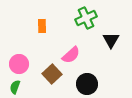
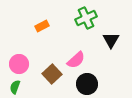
orange rectangle: rotated 64 degrees clockwise
pink semicircle: moved 5 px right, 5 px down
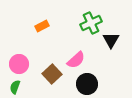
green cross: moved 5 px right, 5 px down
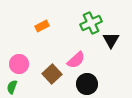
green semicircle: moved 3 px left
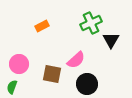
brown square: rotated 36 degrees counterclockwise
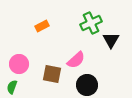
black circle: moved 1 px down
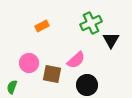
pink circle: moved 10 px right, 1 px up
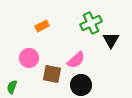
pink circle: moved 5 px up
black circle: moved 6 px left
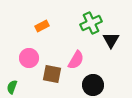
pink semicircle: rotated 18 degrees counterclockwise
black circle: moved 12 px right
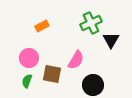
green semicircle: moved 15 px right, 6 px up
